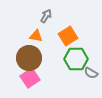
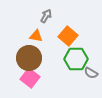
orange square: rotated 18 degrees counterclockwise
pink square: rotated 18 degrees counterclockwise
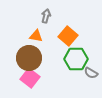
gray arrow: rotated 16 degrees counterclockwise
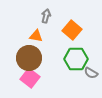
orange square: moved 4 px right, 6 px up
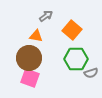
gray arrow: rotated 40 degrees clockwise
gray semicircle: rotated 48 degrees counterclockwise
pink square: rotated 18 degrees counterclockwise
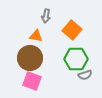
gray arrow: rotated 136 degrees clockwise
brown circle: moved 1 px right
gray semicircle: moved 6 px left, 2 px down
pink square: moved 2 px right, 3 px down
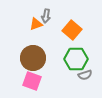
orange triangle: moved 12 px up; rotated 32 degrees counterclockwise
brown circle: moved 3 px right
